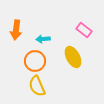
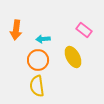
orange circle: moved 3 px right, 1 px up
yellow semicircle: rotated 15 degrees clockwise
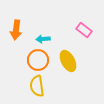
yellow ellipse: moved 5 px left, 4 px down
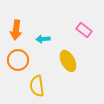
orange circle: moved 20 px left
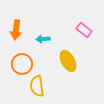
orange circle: moved 4 px right, 4 px down
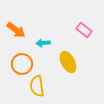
orange arrow: rotated 60 degrees counterclockwise
cyan arrow: moved 4 px down
yellow ellipse: moved 1 px down
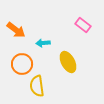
pink rectangle: moved 1 px left, 5 px up
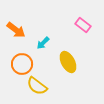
cyan arrow: rotated 40 degrees counterclockwise
yellow semicircle: rotated 45 degrees counterclockwise
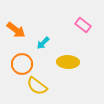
yellow ellipse: rotated 60 degrees counterclockwise
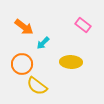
orange arrow: moved 8 px right, 3 px up
yellow ellipse: moved 3 px right
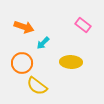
orange arrow: rotated 18 degrees counterclockwise
orange circle: moved 1 px up
